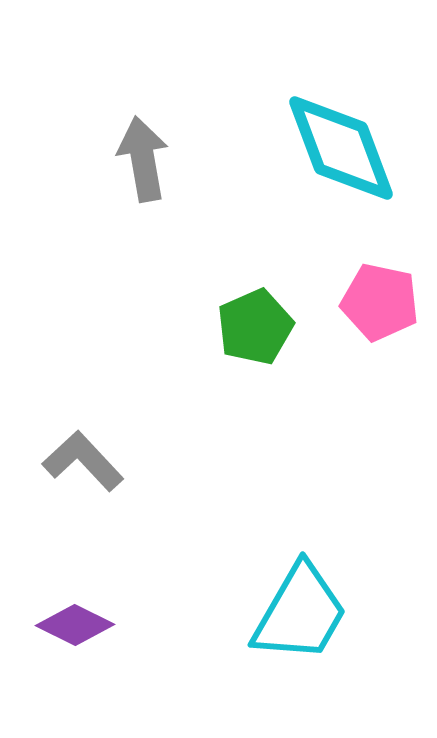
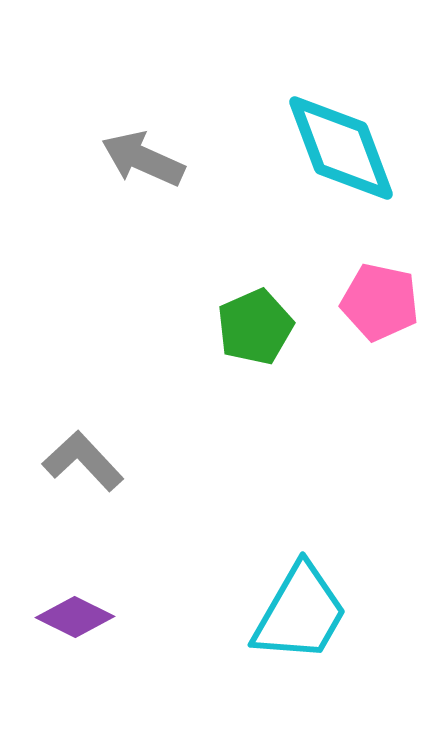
gray arrow: rotated 56 degrees counterclockwise
purple diamond: moved 8 px up
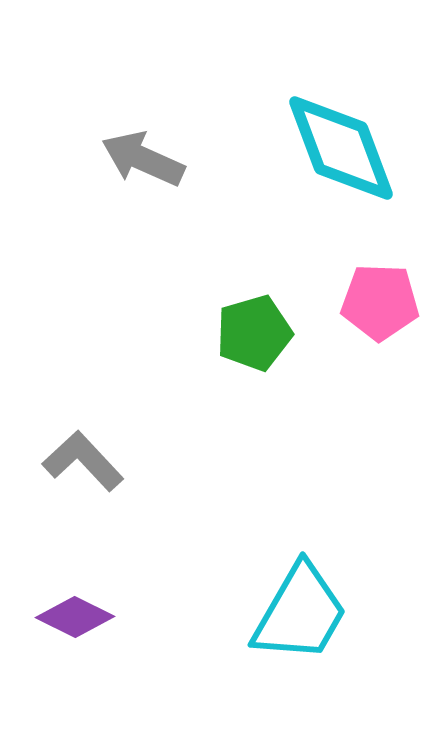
pink pentagon: rotated 10 degrees counterclockwise
green pentagon: moved 1 px left, 6 px down; rotated 8 degrees clockwise
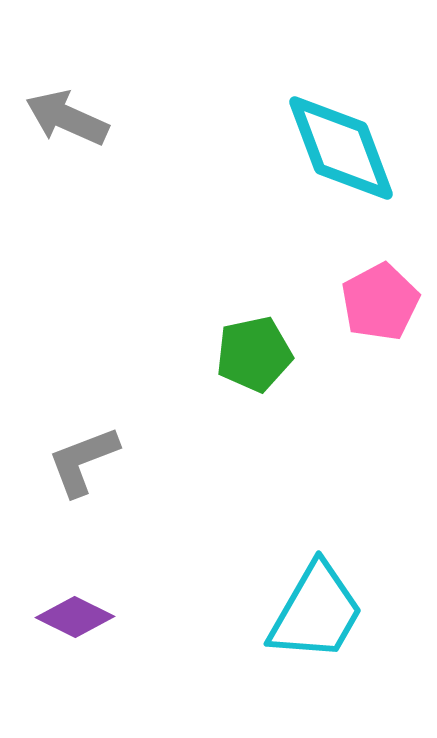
gray arrow: moved 76 px left, 41 px up
pink pentagon: rotated 30 degrees counterclockwise
green pentagon: moved 21 px down; rotated 4 degrees clockwise
gray L-shape: rotated 68 degrees counterclockwise
cyan trapezoid: moved 16 px right, 1 px up
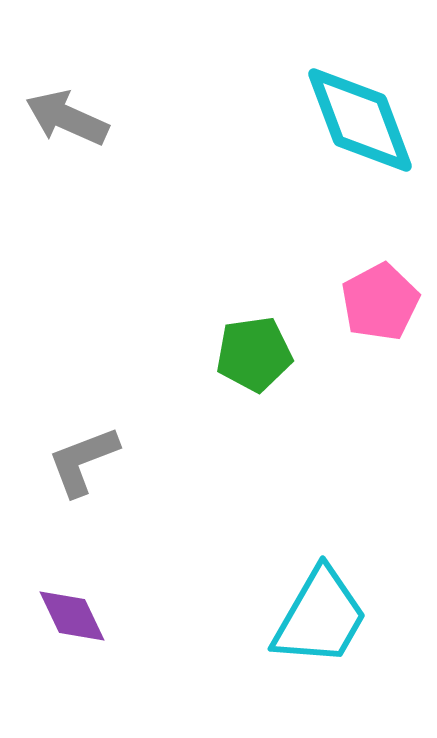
cyan diamond: moved 19 px right, 28 px up
green pentagon: rotated 4 degrees clockwise
cyan trapezoid: moved 4 px right, 5 px down
purple diamond: moved 3 px left, 1 px up; rotated 38 degrees clockwise
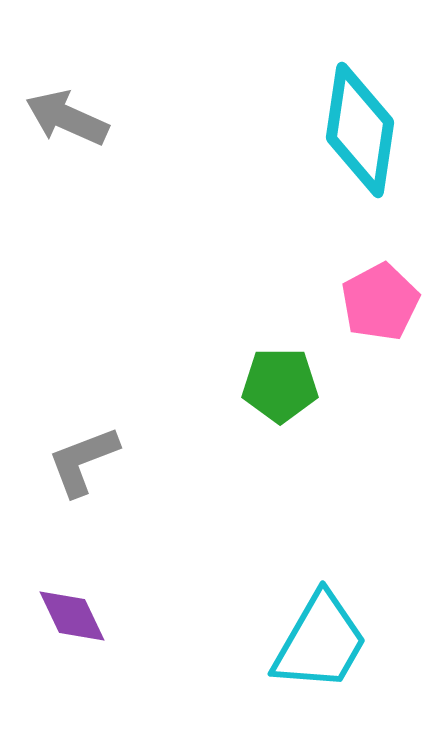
cyan diamond: moved 10 px down; rotated 29 degrees clockwise
green pentagon: moved 26 px right, 31 px down; rotated 8 degrees clockwise
cyan trapezoid: moved 25 px down
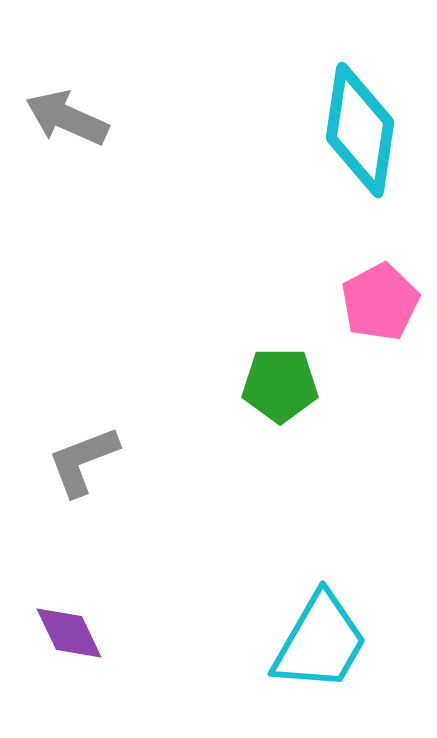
purple diamond: moved 3 px left, 17 px down
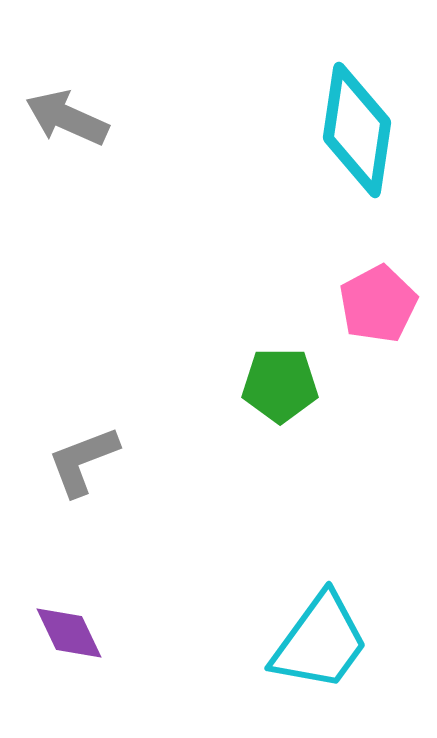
cyan diamond: moved 3 px left
pink pentagon: moved 2 px left, 2 px down
cyan trapezoid: rotated 6 degrees clockwise
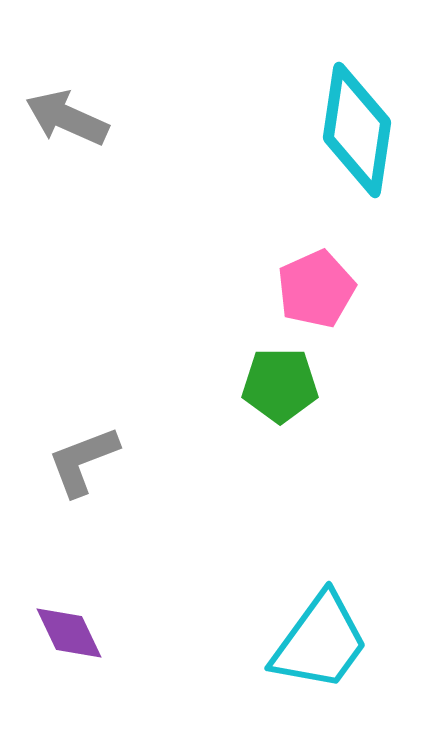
pink pentagon: moved 62 px left, 15 px up; rotated 4 degrees clockwise
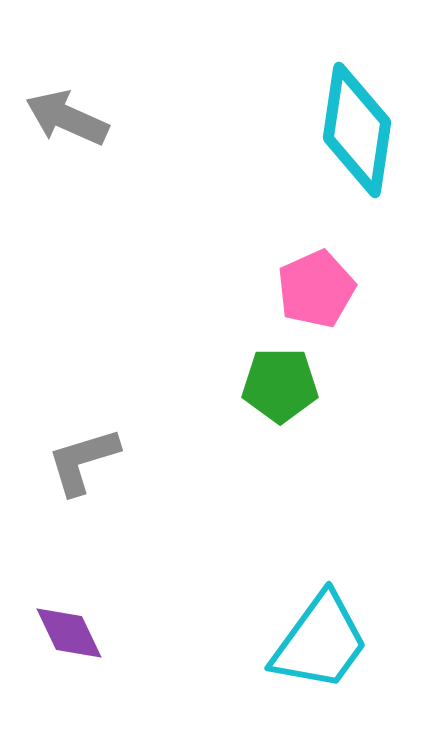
gray L-shape: rotated 4 degrees clockwise
